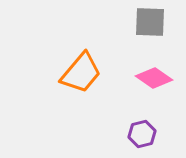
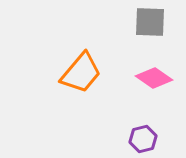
purple hexagon: moved 1 px right, 5 px down
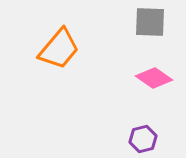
orange trapezoid: moved 22 px left, 24 px up
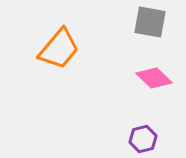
gray square: rotated 8 degrees clockwise
pink diamond: rotated 9 degrees clockwise
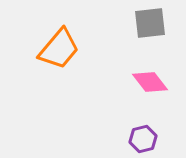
gray square: moved 1 px down; rotated 16 degrees counterclockwise
pink diamond: moved 4 px left, 4 px down; rotated 9 degrees clockwise
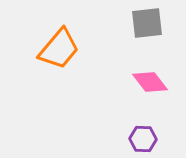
gray square: moved 3 px left
purple hexagon: rotated 16 degrees clockwise
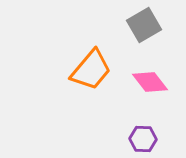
gray square: moved 3 px left, 2 px down; rotated 24 degrees counterclockwise
orange trapezoid: moved 32 px right, 21 px down
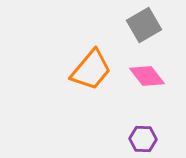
pink diamond: moved 3 px left, 6 px up
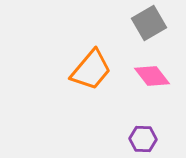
gray square: moved 5 px right, 2 px up
pink diamond: moved 5 px right
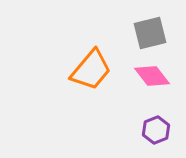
gray square: moved 1 px right, 10 px down; rotated 16 degrees clockwise
purple hexagon: moved 13 px right, 9 px up; rotated 24 degrees counterclockwise
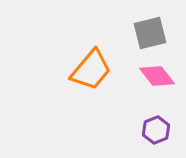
pink diamond: moved 5 px right
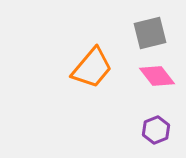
orange trapezoid: moved 1 px right, 2 px up
